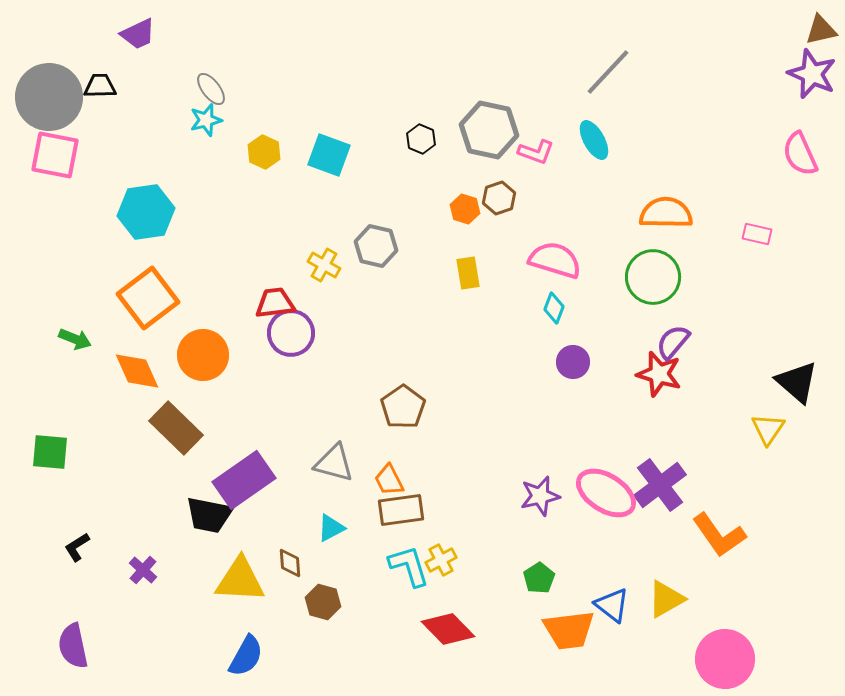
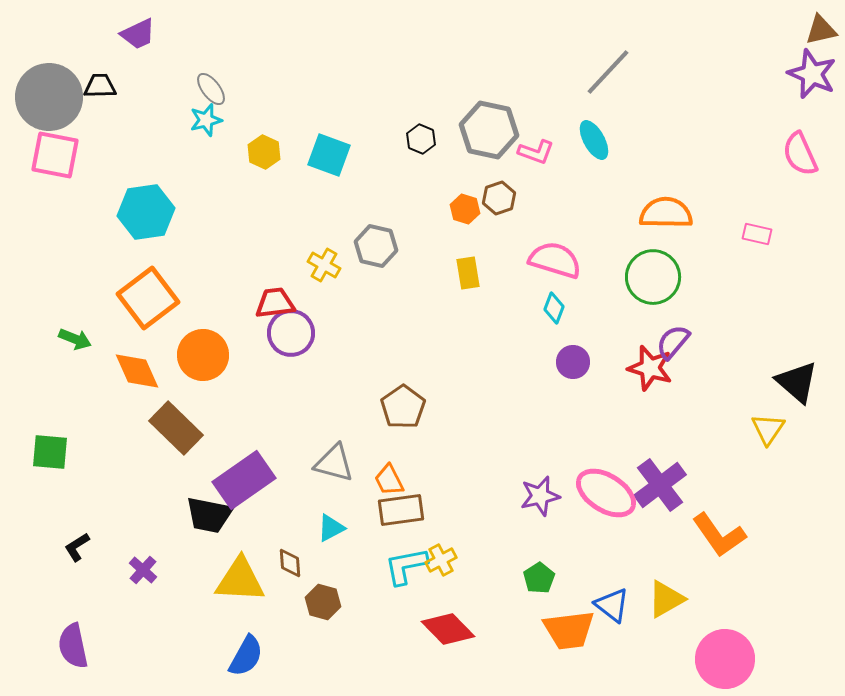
red star at (659, 374): moved 9 px left, 6 px up
cyan L-shape at (409, 566): moved 3 px left; rotated 84 degrees counterclockwise
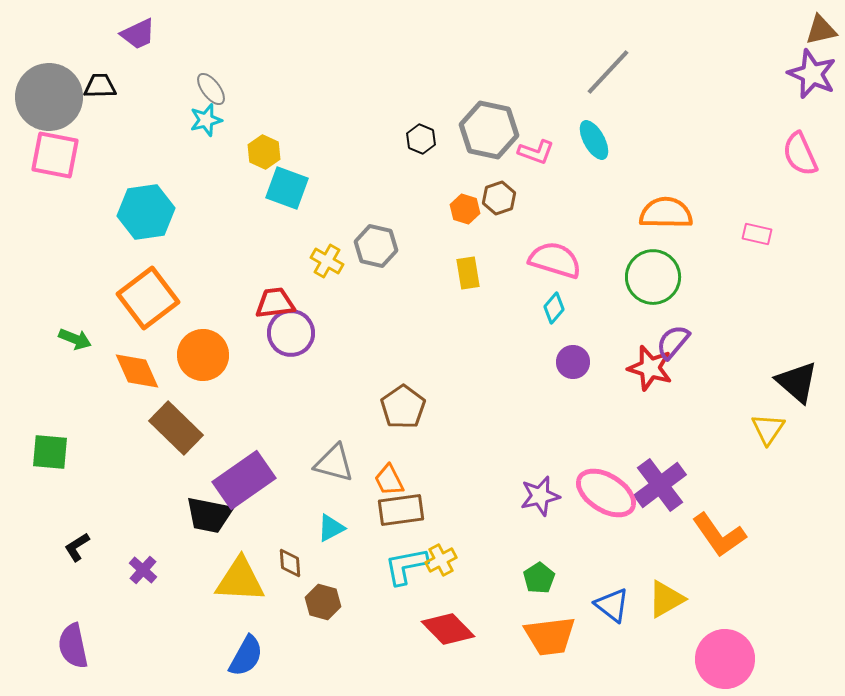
cyan square at (329, 155): moved 42 px left, 33 px down
yellow cross at (324, 265): moved 3 px right, 4 px up
cyan diamond at (554, 308): rotated 20 degrees clockwise
orange trapezoid at (569, 630): moved 19 px left, 6 px down
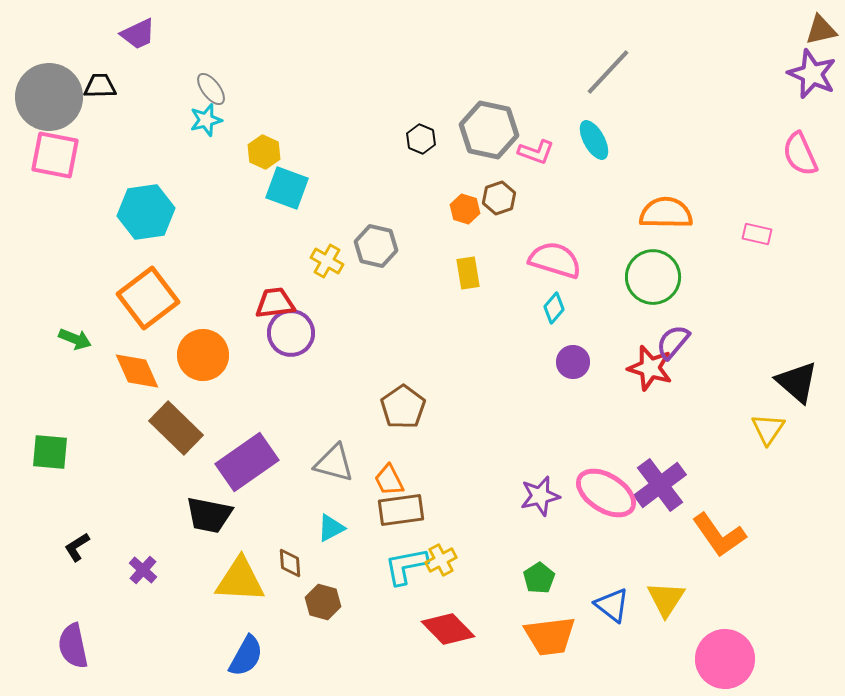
purple rectangle at (244, 480): moved 3 px right, 18 px up
yellow triangle at (666, 599): rotated 27 degrees counterclockwise
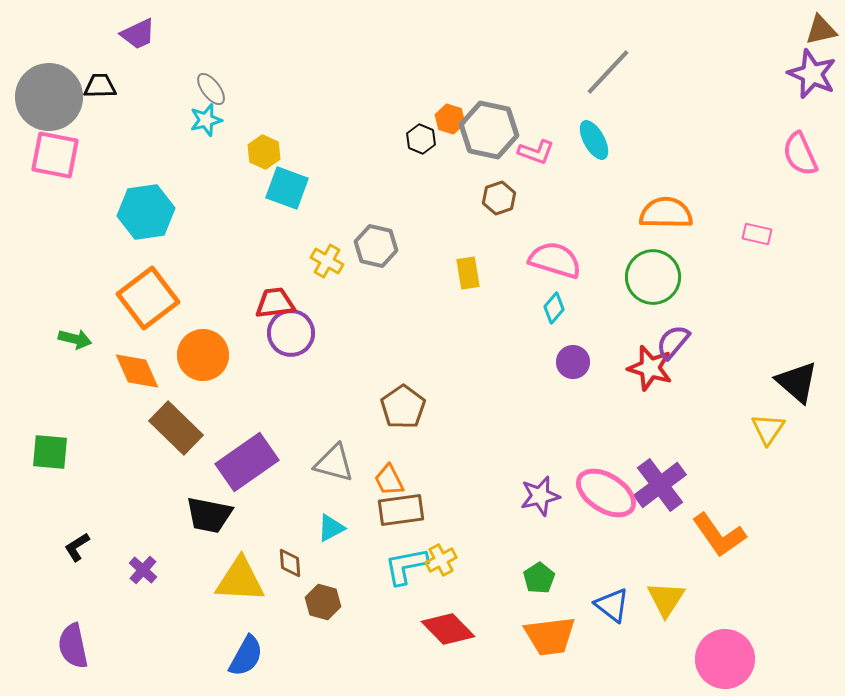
orange hexagon at (465, 209): moved 15 px left, 90 px up
green arrow at (75, 339): rotated 8 degrees counterclockwise
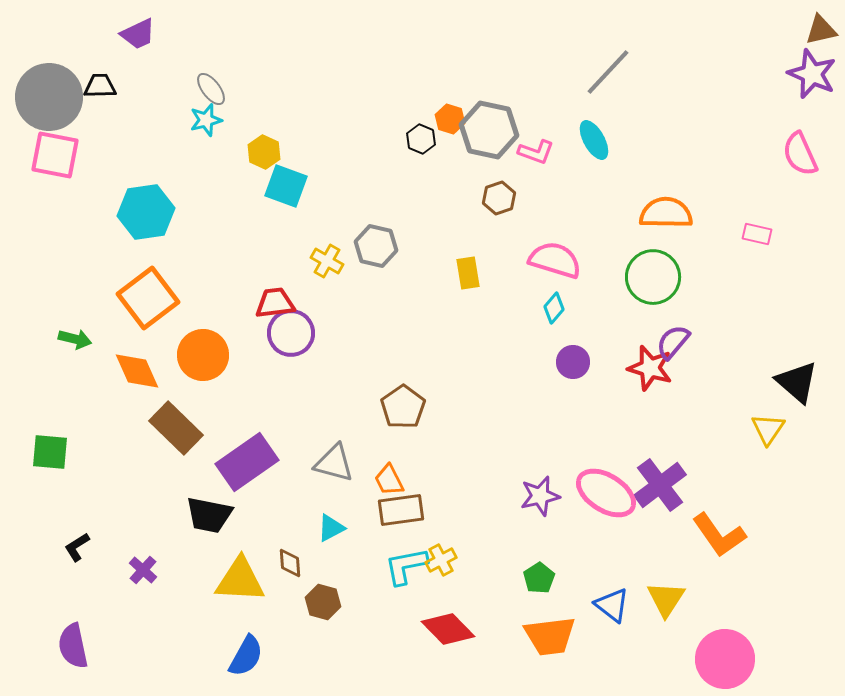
cyan square at (287, 188): moved 1 px left, 2 px up
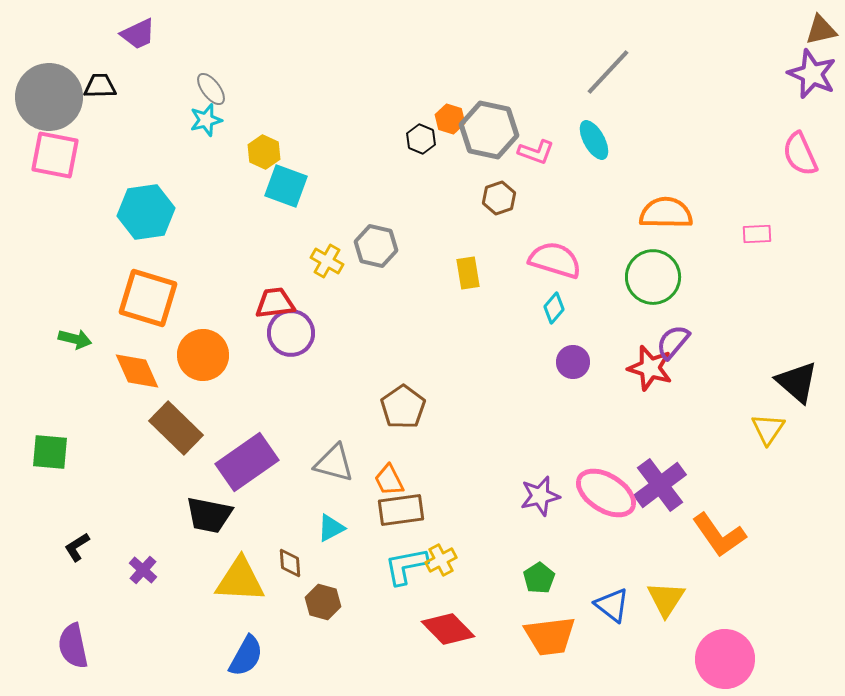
pink rectangle at (757, 234): rotated 16 degrees counterclockwise
orange square at (148, 298): rotated 36 degrees counterclockwise
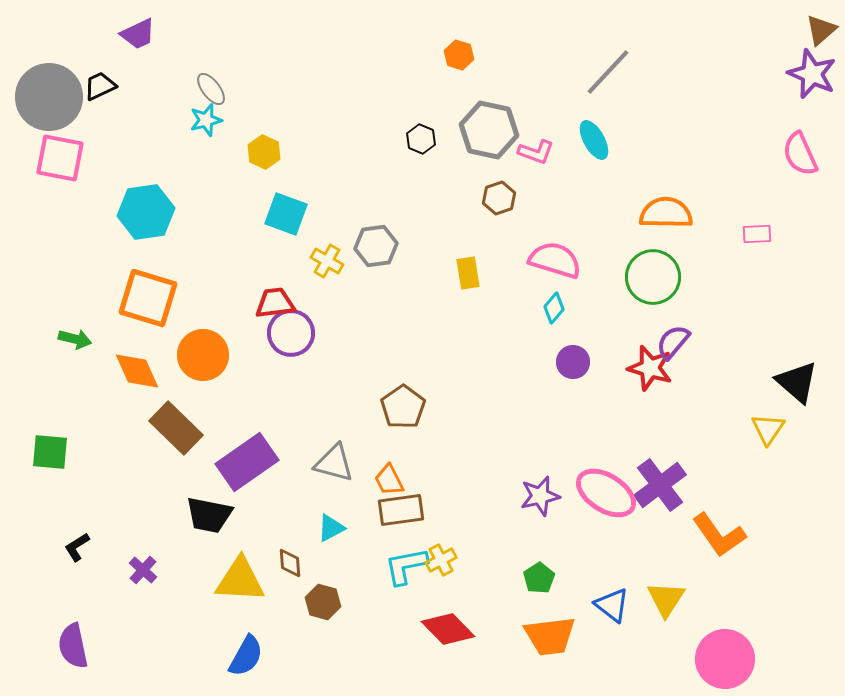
brown triangle at (821, 30): rotated 28 degrees counterclockwise
black trapezoid at (100, 86): rotated 24 degrees counterclockwise
orange hexagon at (450, 119): moved 9 px right, 64 px up
pink square at (55, 155): moved 5 px right, 3 px down
cyan square at (286, 186): moved 28 px down
gray hexagon at (376, 246): rotated 21 degrees counterclockwise
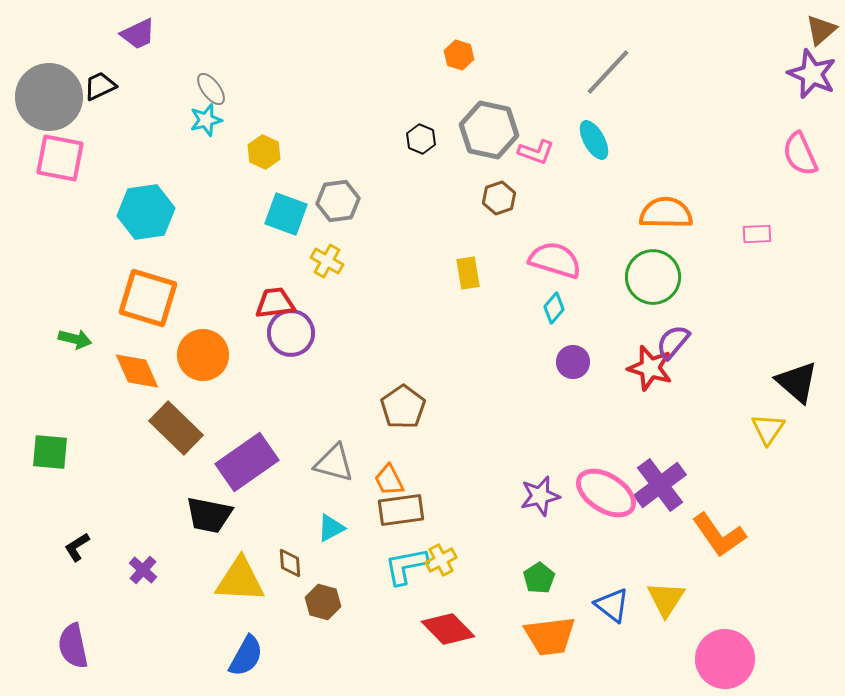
gray hexagon at (376, 246): moved 38 px left, 45 px up
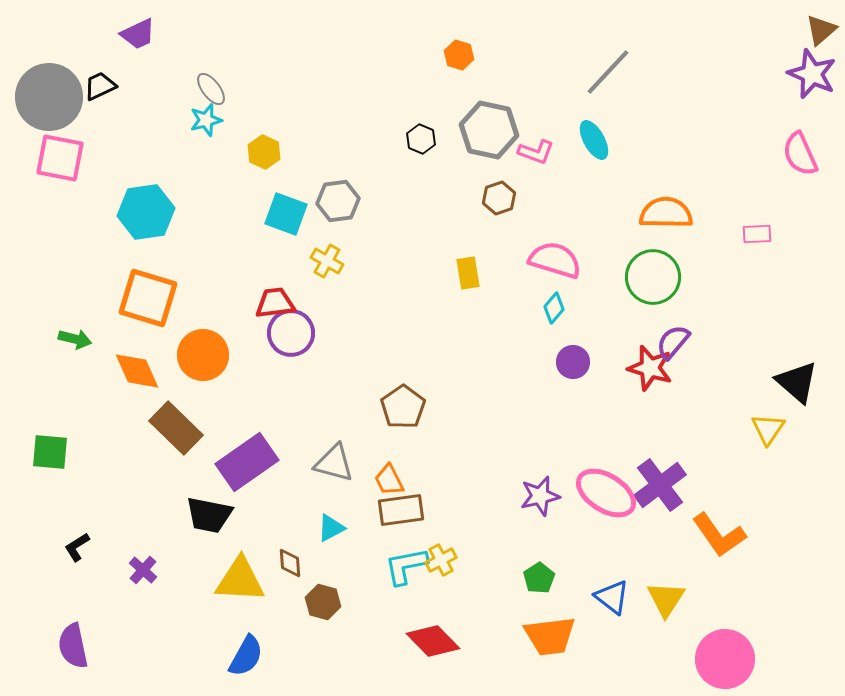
blue triangle at (612, 605): moved 8 px up
red diamond at (448, 629): moved 15 px left, 12 px down
